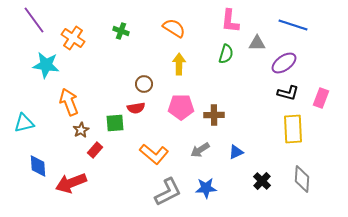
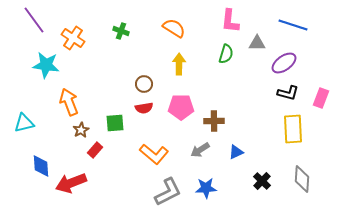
red semicircle: moved 8 px right
brown cross: moved 6 px down
blue diamond: moved 3 px right
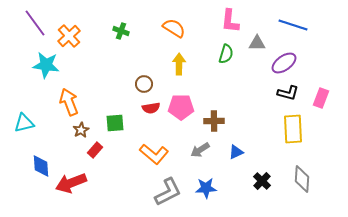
purple line: moved 1 px right, 3 px down
orange cross: moved 4 px left, 2 px up; rotated 15 degrees clockwise
red semicircle: moved 7 px right
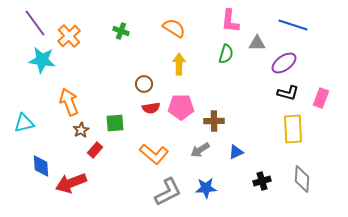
cyan star: moved 4 px left, 5 px up
black cross: rotated 30 degrees clockwise
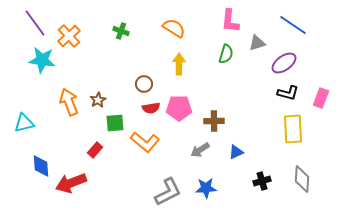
blue line: rotated 16 degrees clockwise
gray triangle: rotated 18 degrees counterclockwise
pink pentagon: moved 2 px left, 1 px down
brown star: moved 17 px right, 30 px up
orange L-shape: moved 9 px left, 12 px up
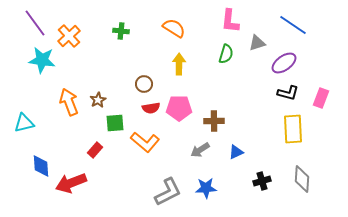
green cross: rotated 14 degrees counterclockwise
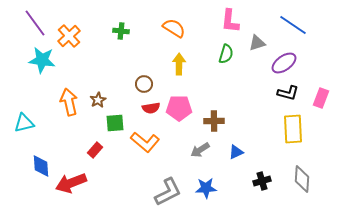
orange arrow: rotated 8 degrees clockwise
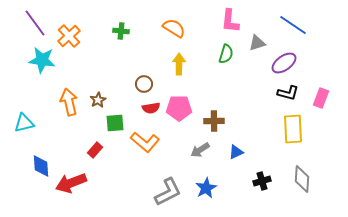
blue star: rotated 25 degrees counterclockwise
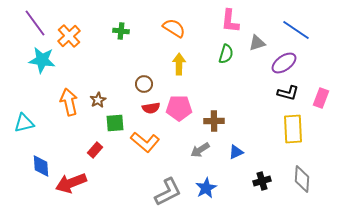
blue line: moved 3 px right, 5 px down
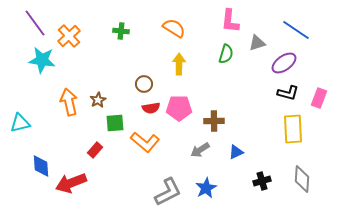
pink rectangle: moved 2 px left
cyan triangle: moved 4 px left
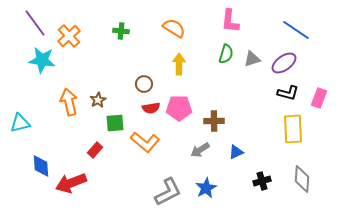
gray triangle: moved 5 px left, 16 px down
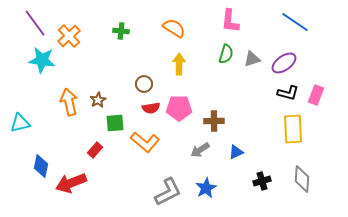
blue line: moved 1 px left, 8 px up
pink rectangle: moved 3 px left, 3 px up
blue diamond: rotated 15 degrees clockwise
